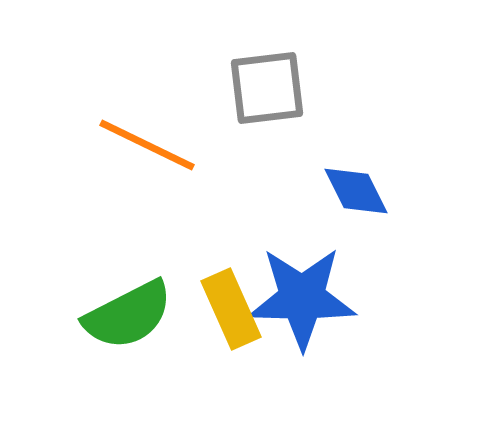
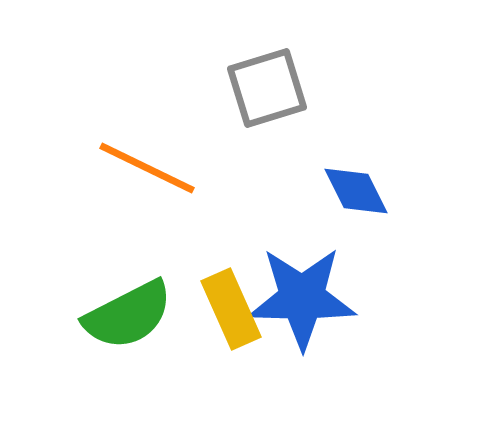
gray square: rotated 10 degrees counterclockwise
orange line: moved 23 px down
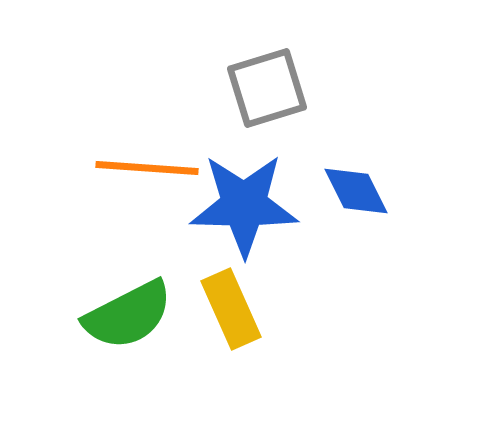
orange line: rotated 22 degrees counterclockwise
blue star: moved 58 px left, 93 px up
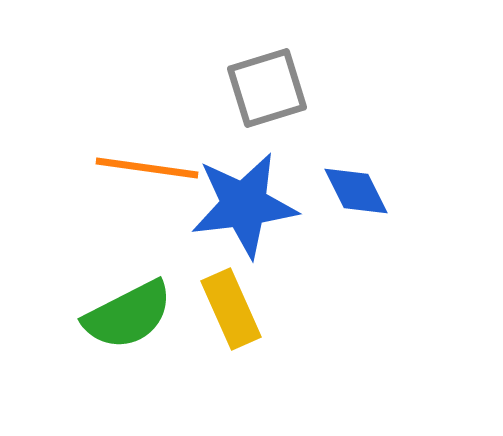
orange line: rotated 4 degrees clockwise
blue star: rotated 8 degrees counterclockwise
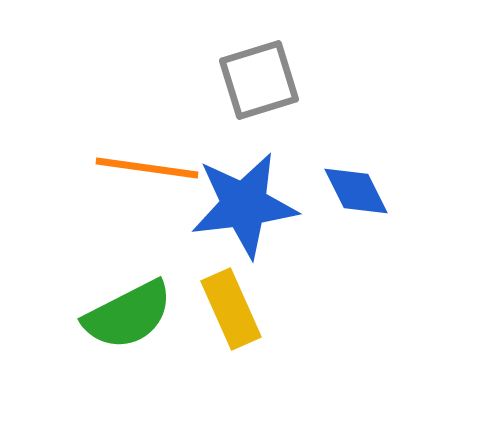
gray square: moved 8 px left, 8 px up
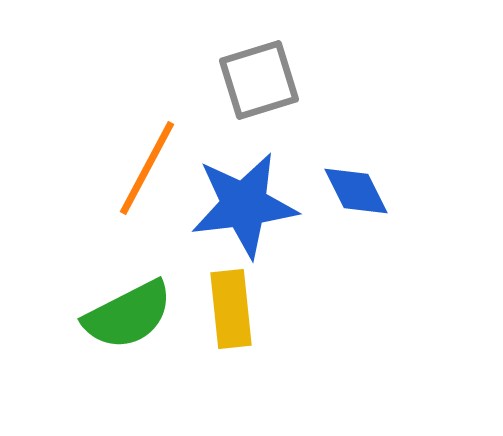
orange line: rotated 70 degrees counterclockwise
yellow rectangle: rotated 18 degrees clockwise
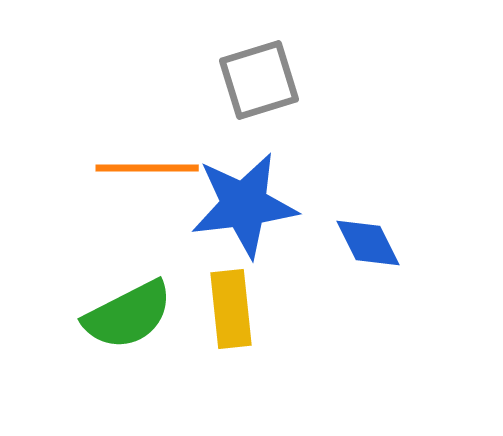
orange line: rotated 62 degrees clockwise
blue diamond: moved 12 px right, 52 px down
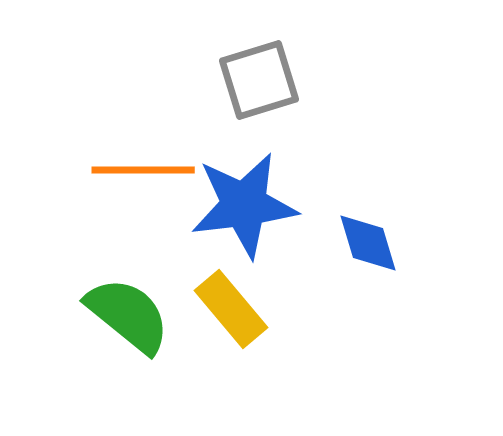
orange line: moved 4 px left, 2 px down
blue diamond: rotated 10 degrees clockwise
yellow rectangle: rotated 34 degrees counterclockwise
green semicircle: rotated 114 degrees counterclockwise
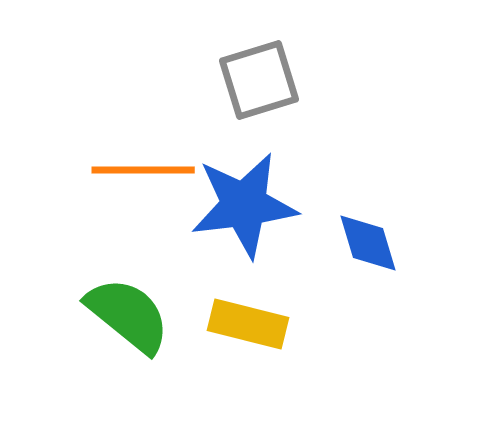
yellow rectangle: moved 17 px right, 15 px down; rotated 36 degrees counterclockwise
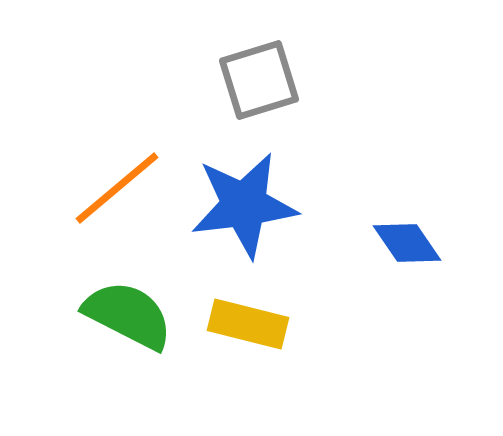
orange line: moved 26 px left, 18 px down; rotated 40 degrees counterclockwise
blue diamond: moved 39 px right; rotated 18 degrees counterclockwise
green semicircle: rotated 12 degrees counterclockwise
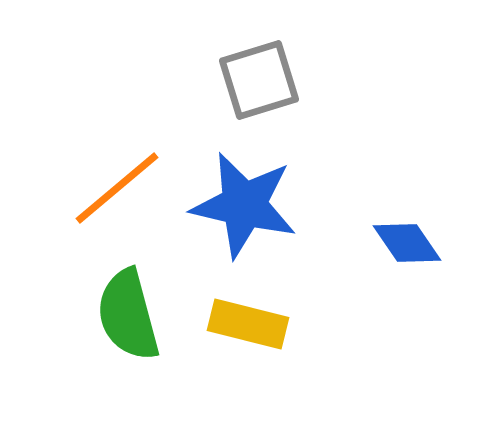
blue star: rotated 20 degrees clockwise
green semicircle: rotated 132 degrees counterclockwise
